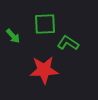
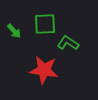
green arrow: moved 1 px right, 5 px up
red star: rotated 12 degrees clockwise
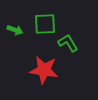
green arrow: moved 1 px right, 1 px up; rotated 28 degrees counterclockwise
green L-shape: rotated 25 degrees clockwise
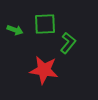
green L-shape: rotated 70 degrees clockwise
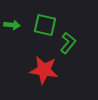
green square: moved 1 px down; rotated 15 degrees clockwise
green arrow: moved 3 px left, 5 px up; rotated 14 degrees counterclockwise
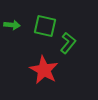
green square: moved 1 px down
red star: rotated 20 degrees clockwise
